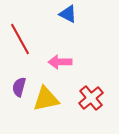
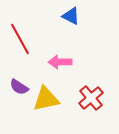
blue triangle: moved 3 px right, 2 px down
purple semicircle: rotated 72 degrees counterclockwise
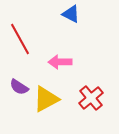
blue triangle: moved 2 px up
yellow triangle: rotated 16 degrees counterclockwise
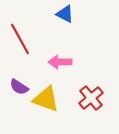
blue triangle: moved 6 px left
yellow triangle: rotated 48 degrees clockwise
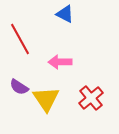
yellow triangle: rotated 36 degrees clockwise
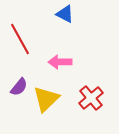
purple semicircle: rotated 84 degrees counterclockwise
yellow triangle: rotated 20 degrees clockwise
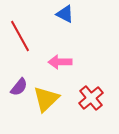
red line: moved 3 px up
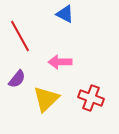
purple semicircle: moved 2 px left, 8 px up
red cross: rotated 30 degrees counterclockwise
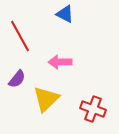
red cross: moved 2 px right, 11 px down
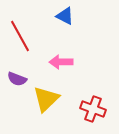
blue triangle: moved 2 px down
pink arrow: moved 1 px right
purple semicircle: rotated 72 degrees clockwise
